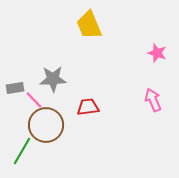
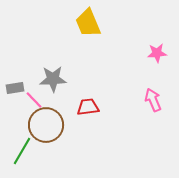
yellow trapezoid: moved 1 px left, 2 px up
pink star: rotated 24 degrees counterclockwise
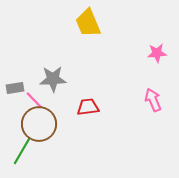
brown circle: moved 7 px left, 1 px up
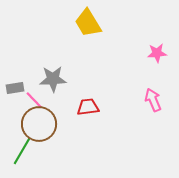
yellow trapezoid: rotated 8 degrees counterclockwise
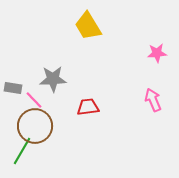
yellow trapezoid: moved 3 px down
gray rectangle: moved 2 px left; rotated 18 degrees clockwise
brown circle: moved 4 px left, 2 px down
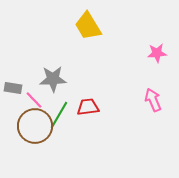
green line: moved 37 px right, 36 px up
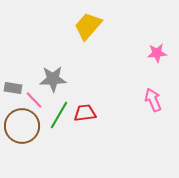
yellow trapezoid: rotated 72 degrees clockwise
red trapezoid: moved 3 px left, 6 px down
brown circle: moved 13 px left
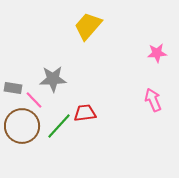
green line: moved 11 px down; rotated 12 degrees clockwise
